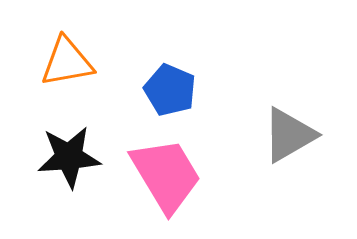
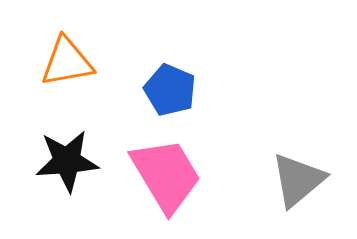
gray triangle: moved 9 px right, 45 px down; rotated 10 degrees counterclockwise
black star: moved 2 px left, 4 px down
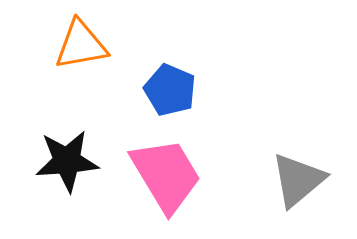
orange triangle: moved 14 px right, 17 px up
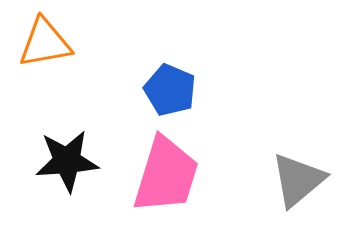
orange triangle: moved 36 px left, 2 px up
pink trapezoid: rotated 48 degrees clockwise
